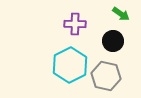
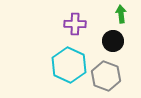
green arrow: rotated 132 degrees counterclockwise
cyan hexagon: moved 1 px left; rotated 8 degrees counterclockwise
gray hexagon: rotated 8 degrees clockwise
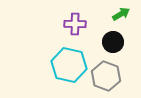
green arrow: rotated 66 degrees clockwise
black circle: moved 1 px down
cyan hexagon: rotated 12 degrees counterclockwise
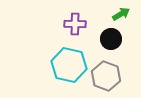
black circle: moved 2 px left, 3 px up
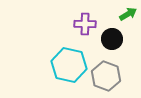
green arrow: moved 7 px right
purple cross: moved 10 px right
black circle: moved 1 px right
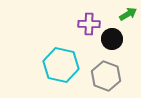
purple cross: moved 4 px right
cyan hexagon: moved 8 px left
